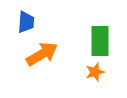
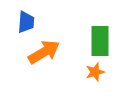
orange arrow: moved 2 px right, 2 px up
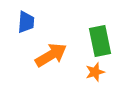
green rectangle: rotated 12 degrees counterclockwise
orange arrow: moved 7 px right, 3 px down
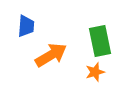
blue trapezoid: moved 4 px down
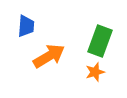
green rectangle: rotated 32 degrees clockwise
orange arrow: moved 2 px left, 1 px down
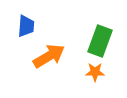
orange star: rotated 18 degrees clockwise
